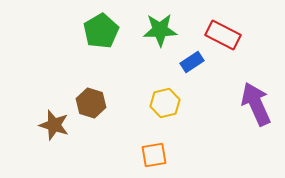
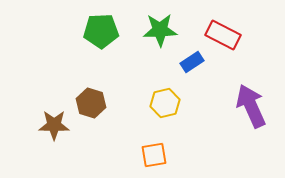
green pentagon: rotated 28 degrees clockwise
purple arrow: moved 5 px left, 2 px down
brown star: rotated 16 degrees counterclockwise
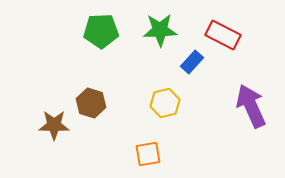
blue rectangle: rotated 15 degrees counterclockwise
orange square: moved 6 px left, 1 px up
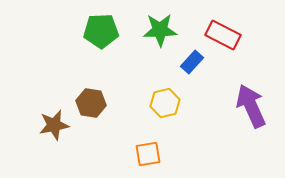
brown hexagon: rotated 8 degrees counterclockwise
brown star: rotated 12 degrees counterclockwise
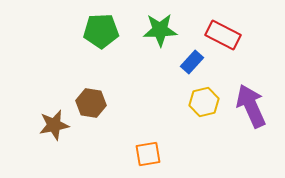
yellow hexagon: moved 39 px right, 1 px up
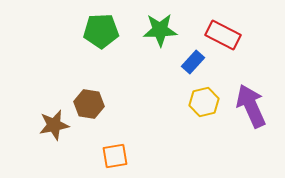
blue rectangle: moved 1 px right
brown hexagon: moved 2 px left, 1 px down
orange square: moved 33 px left, 2 px down
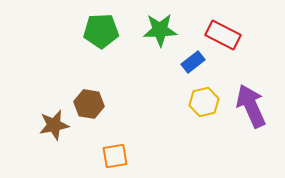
blue rectangle: rotated 10 degrees clockwise
